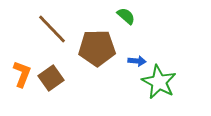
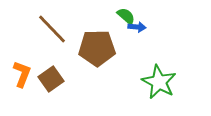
blue arrow: moved 34 px up
brown square: moved 1 px down
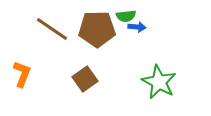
green semicircle: rotated 132 degrees clockwise
brown line: rotated 12 degrees counterclockwise
brown pentagon: moved 19 px up
brown square: moved 34 px right
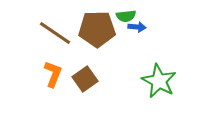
brown line: moved 3 px right, 4 px down
orange L-shape: moved 31 px right
green star: moved 1 px up
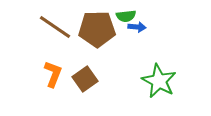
brown line: moved 6 px up
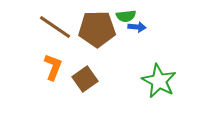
orange L-shape: moved 7 px up
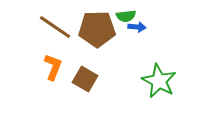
brown square: rotated 25 degrees counterclockwise
